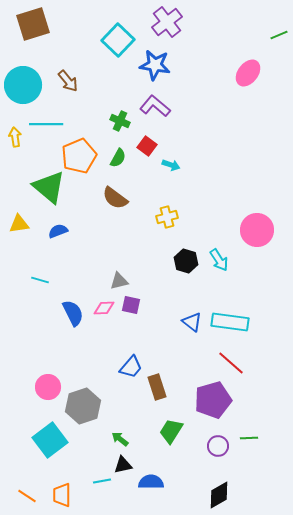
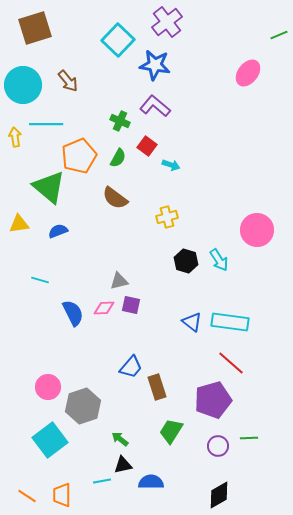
brown square at (33, 24): moved 2 px right, 4 px down
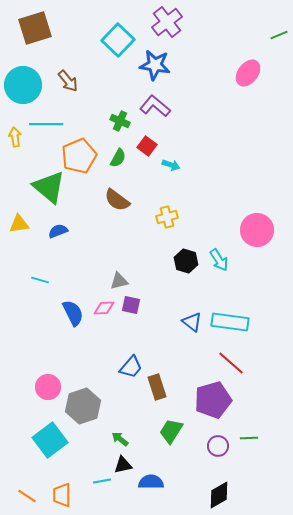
brown semicircle at (115, 198): moved 2 px right, 2 px down
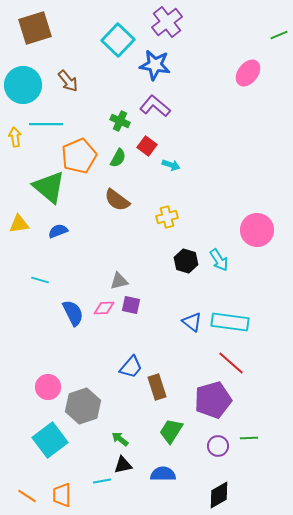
blue semicircle at (151, 482): moved 12 px right, 8 px up
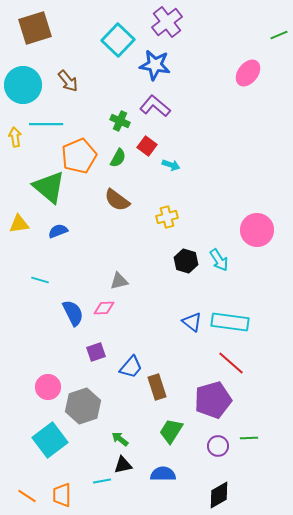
purple square at (131, 305): moved 35 px left, 47 px down; rotated 30 degrees counterclockwise
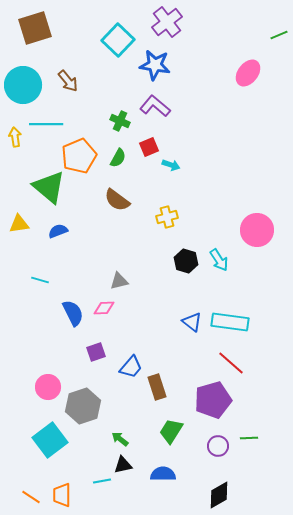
red square at (147, 146): moved 2 px right, 1 px down; rotated 30 degrees clockwise
orange line at (27, 496): moved 4 px right, 1 px down
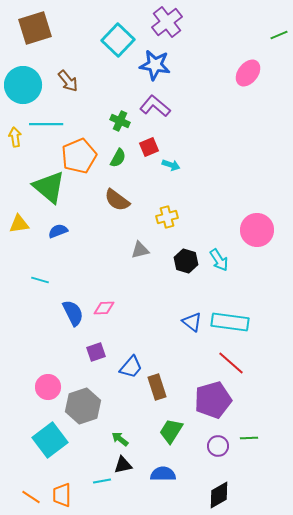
gray triangle at (119, 281): moved 21 px right, 31 px up
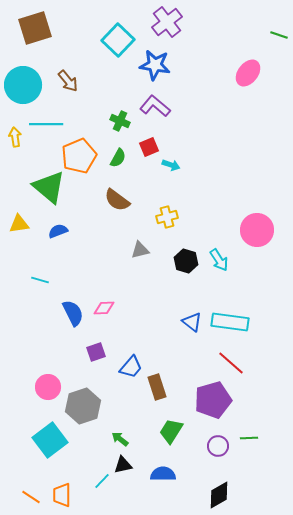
green line at (279, 35): rotated 42 degrees clockwise
cyan line at (102, 481): rotated 36 degrees counterclockwise
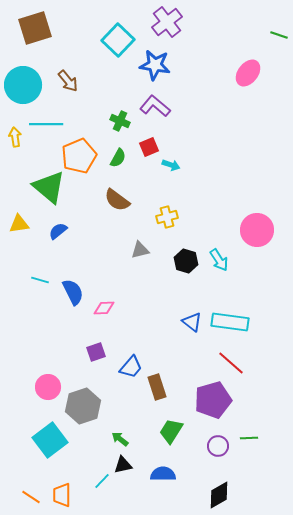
blue semicircle at (58, 231): rotated 18 degrees counterclockwise
blue semicircle at (73, 313): moved 21 px up
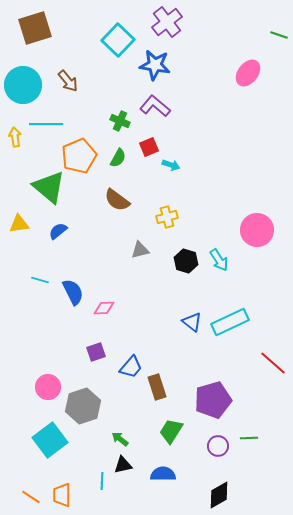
cyan rectangle at (230, 322): rotated 33 degrees counterclockwise
red line at (231, 363): moved 42 px right
cyan line at (102, 481): rotated 42 degrees counterclockwise
